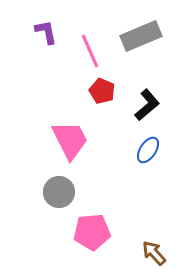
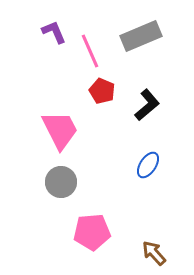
purple L-shape: moved 8 px right; rotated 12 degrees counterclockwise
pink trapezoid: moved 10 px left, 10 px up
blue ellipse: moved 15 px down
gray circle: moved 2 px right, 10 px up
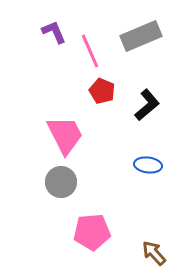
pink trapezoid: moved 5 px right, 5 px down
blue ellipse: rotated 64 degrees clockwise
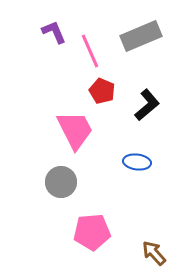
pink trapezoid: moved 10 px right, 5 px up
blue ellipse: moved 11 px left, 3 px up
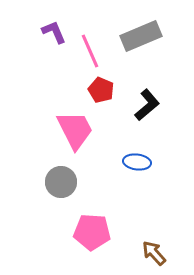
red pentagon: moved 1 px left, 1 px up
pink pentagon: rotated 9 degrees clockwise
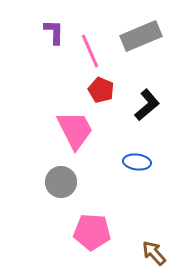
purple L-shape: rotated 24 degrees clockwise
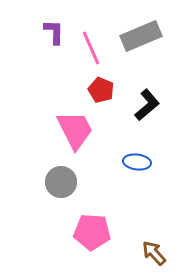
pink line: moved 1 px right, 3 px up
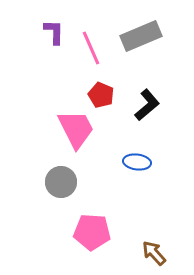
red pentagon: moved 5 px down
pink trapezoid: moved 1 px right, 1 px up
